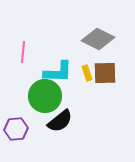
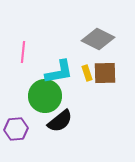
cyan L-shape: moved 1 px right; rotated 12 degrees counterclockwise
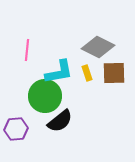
gray diamond: moved 8 px down
pink line: moved 4 px right, 2 px up
brown square: moved 9 px right
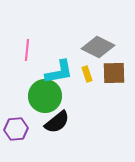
yellow rectangle: moved 1 px down
black semicircle: moved 3 px left, 1 px down
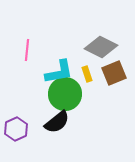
gray diamond: moved 3 px right
brown square: rotated 20 degrees counterclockwise
green circle: moved 20 px right, 2 px up
purple hexagon: rotated 20 degrees counterclockwise
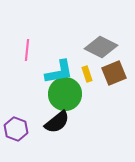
purple hexagon: rotated 15 degrees counterclockwise
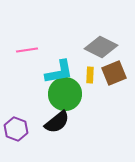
pink line: rotated 75 degrees clockwise
yellow rectangle: moved 3 px right, 1 px down; rotated 21 degrees clockwise
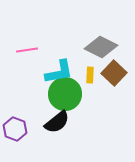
brown square: rotated 25 degrees counterclockwise
purple hexagon: moved 1 px left
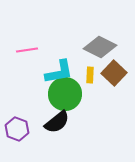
gray diamond: moved 1 px left
purple hexagon: moved 2 px right
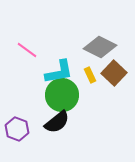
pink line: rotated 45 degrees clockwise
yellow rectangle: rotated 28 degrees counterclockwise
green circle: moved 3 px left, 1 px down
